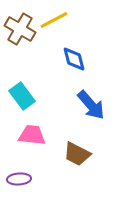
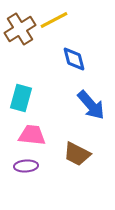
brown cross: rotated 28 degrees clockwise
cyan rectangle: moved 1 px left, 2 px down; rotated 52 degrees clockwise
purple ellipse: moved 7 px right, 13 px up
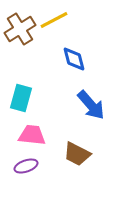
purple ellipse: rotated 15 degrees counterclockwise
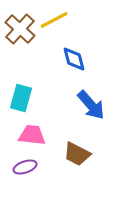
brown cross: rotated 16 degrees counterclockwise
purple ellipse: moved 1 px left, 1 px down
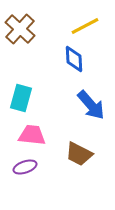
yellow line: moved 31 px right, 6 px down
blue diamond: rotated 12 degrees clockwise
brown trapezoid: moved 2 px right
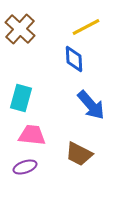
yellow line: moved 1 px right, 1 px down
